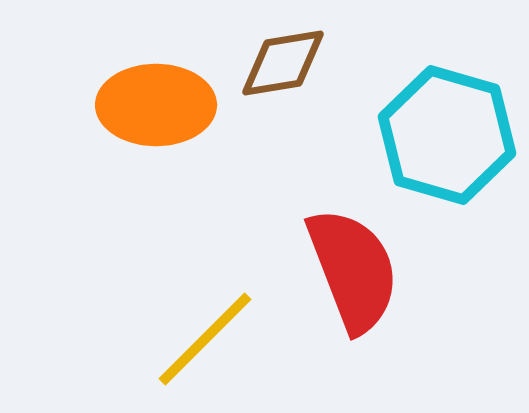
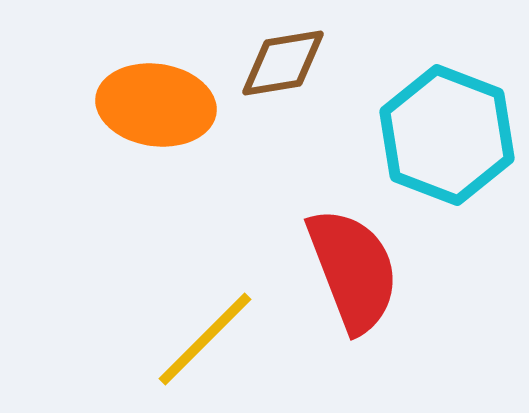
orange ellipse: rotated 8 degrees clockwise
cyan hexagon: rotated 5 degrees clockwise
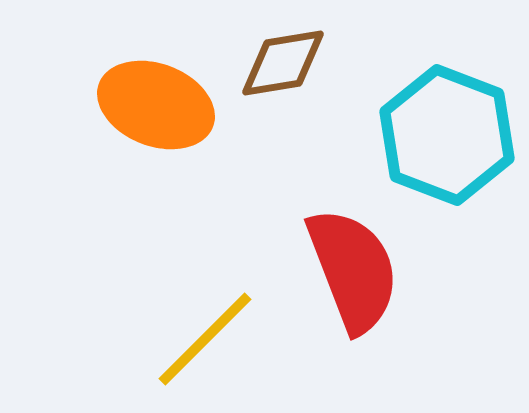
orange ellipse: rotated 13 degrees clockwise
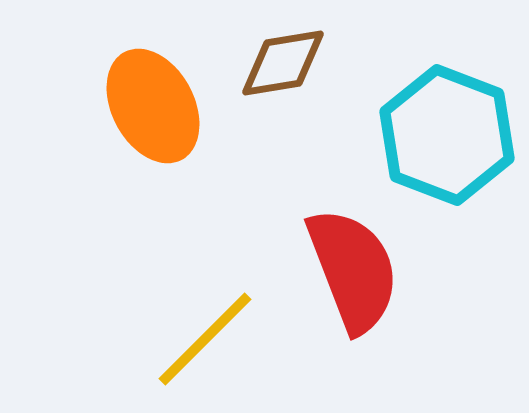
orange ellipse: moved 3 px left, 1 px down; rotated 41 degrees clockwise
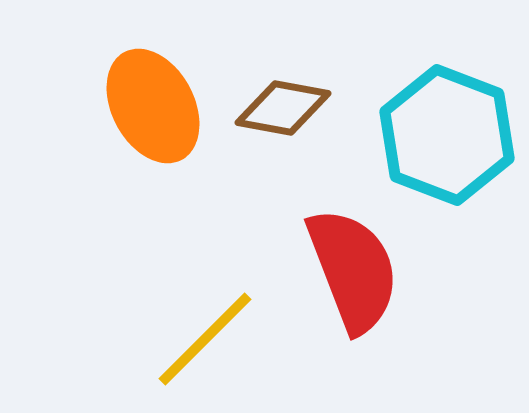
brown diamond: moved 45 px down; rotated 20 degrees clockwise
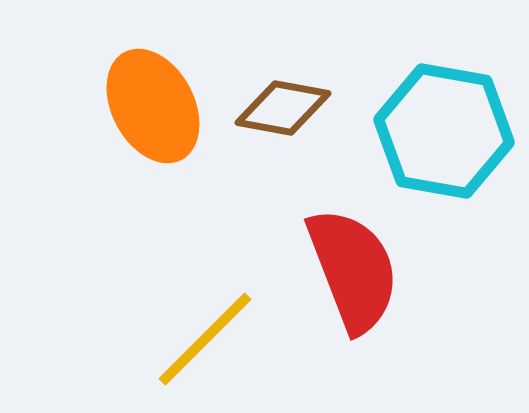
cyan hexagon: moved 3 px left, 4 px up; rotated 11 degrees counterclockwise
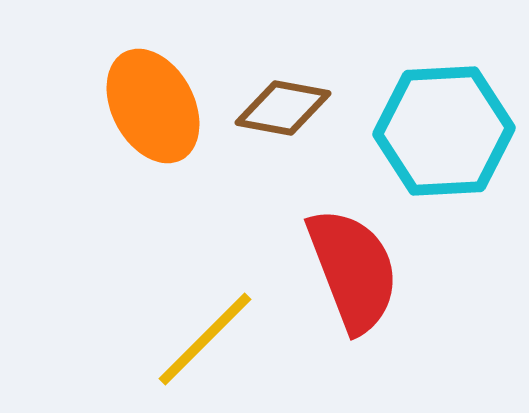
cyan hexagon: rotated 13 degrees counterclockwise
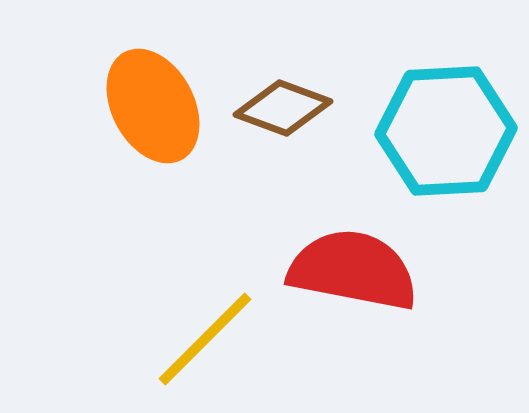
brown diamond: rotated 10 degrees clockwise
cyan hexagon: moved 2 px right
red semicircle: rotated 58 degrees counterclockwise
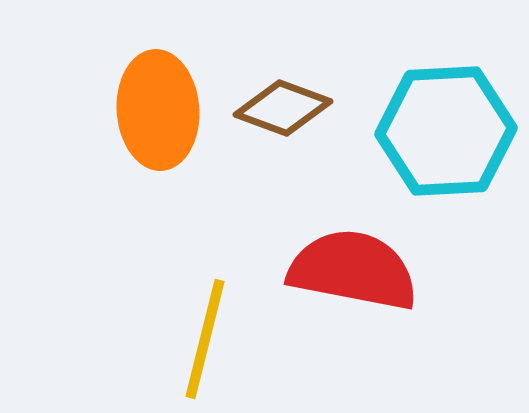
orange ellipse: moved 5 px right, 4 px down; rotated 24 degrees clockwise
yellow line: rotated 31 degrees counterclockwise
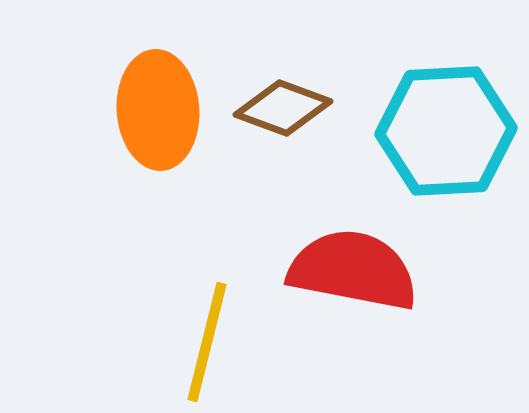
yellow line: moved 2 px right, 3 px down
